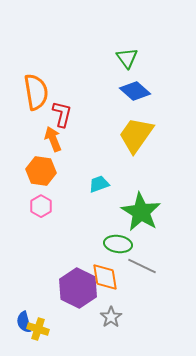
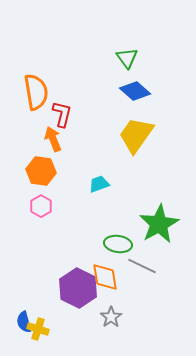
green star: moved 18 px right, 12 px down; rotated 12 degrees clockwise
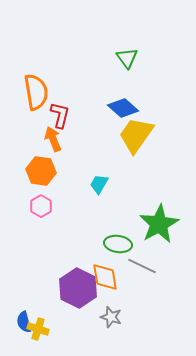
blue diamond: moved 12 px left, 17 px down
red L-shape: moved 2 px left, 1 px down
cyan trapezoid: rotated 40 degrees counterclockwise
gray star: rotated 20 degrees counterclockwise
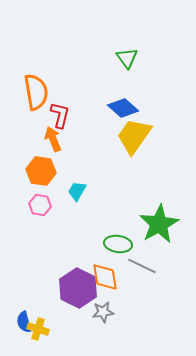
yellow trapezoid: moved 2 px left, 1 px down
cyan trapezoid: moved 22 px left, 7 px down
pink hexagon: moved 1 px left, 1 px up; rotated 20 degrees counterclockwise
gray star: moved 8 px left, 5 px up; rotated 25 degrees counterclockwise
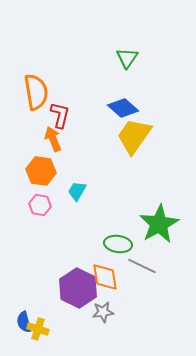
green triangle: rotated 10 degrees clockwise
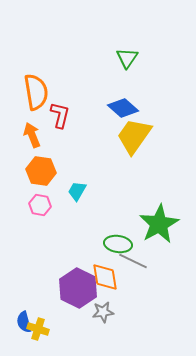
orange arrow: moved 21 px left, 4 px up
gray line: moved 9 px left, 5 px up
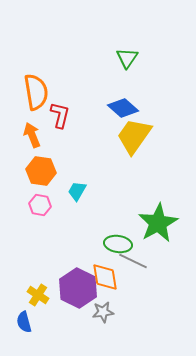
green star: moved 1 px left, 1 px up
yellow cross: moved 34 px up; rotated 15 degrees clockwise
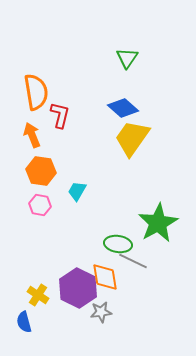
yellow trapezoid: moved 2 px left, 2 px down
gray star: moved 2 px left
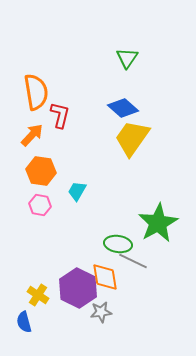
orange arrow: rotated 65 degrees clockwise
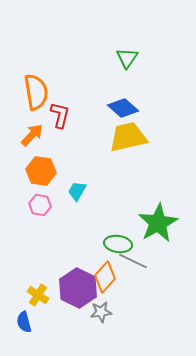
yellow trapezoid: moved 4 px left, 1 px up; rotated 42 degrees clockwise
orange diamond: rotated 52 degrees clockwise
